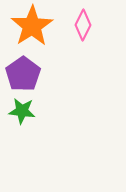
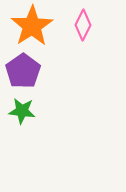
purple pentagon: moved 3 px up
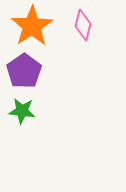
pink diamond: rotated 12 degrees counterclockwise
purple pentagon: moved 1 px right
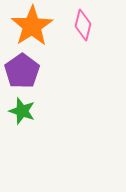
purple pentagon: moved 2 px left
green star: rotated 12 degrees clockwise
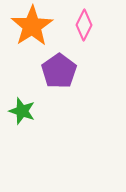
pink diamond: moved 1 px right; rotated 12 degrees clockwise
purple pentagon: moved 37 px right
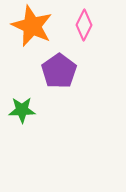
orange star: rotated 15 degrees counterclockwise
green star: moved 1 px up; rotated 20 degrees counterclockwise
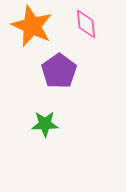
pink diamond: moved 2 px right, 1 px up; rotated 32 degrees counterclockwise
green star: moved 23 px right, 14 px down
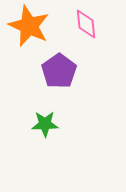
orange star: moved 3 px left
